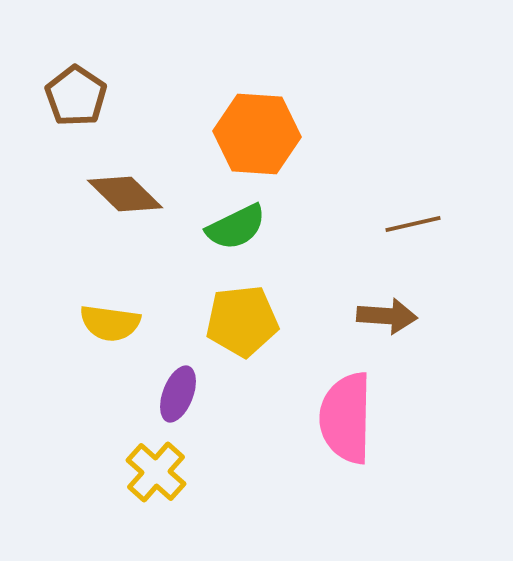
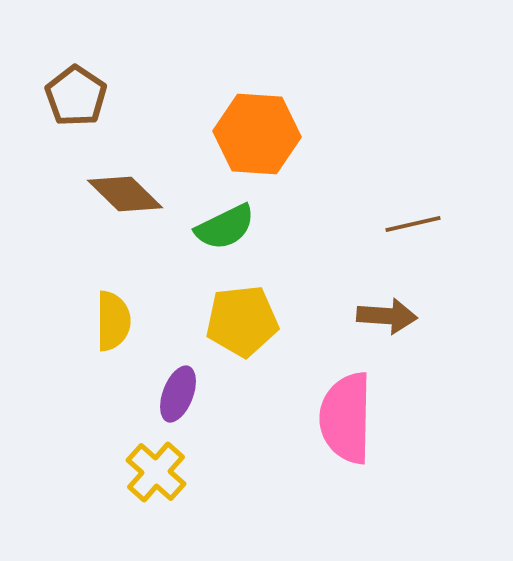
green semicircle: moved 11 px left
yellow semicircle: moved 3 px right, 2 px up; rotated 98 degrees counterclockwise
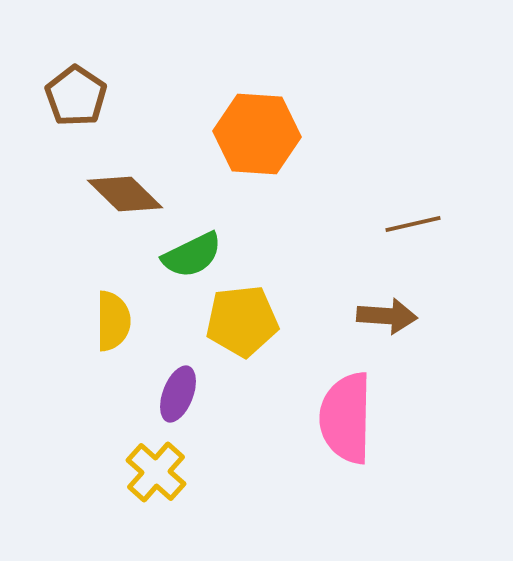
green semicircle: moved 33 px left, 28 px down
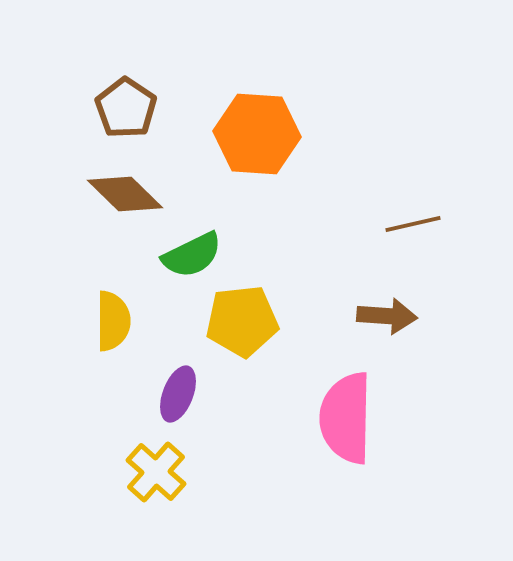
brown pentagon: moved 50 px right, 12 px down
